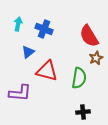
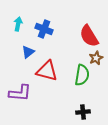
green semicircle: moved 3 px right, 3 px up
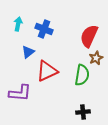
red semicircle: rotated 55 degrees clockwise
red triangle: rotated 40 degrees counterclockwise
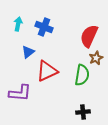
blue cross: moved 2 px up
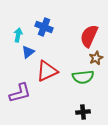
cyan arrow: moved 11 px down
green semicircle: moved 1 px right, 2 px down; rotated 75 degrees clockwise
purple L-shape: rotated 20 degrees counterclockwise
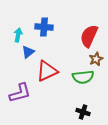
blue cross: rotated 18 degrees counterclockwise
brown star: moved 1 px down
black cross: rotated 24 degrees clockwise
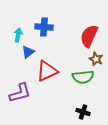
brown star: rotated 24 degrees counterclockwise
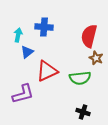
red semicircle: rotated 10 degrees counterclockwise
blue triangle: moved 1 px left
brown star: moved 1 px up
green semicircle: moved 3 px left, 1 px down
purple L-shape: moved 3 px right, 1 px down
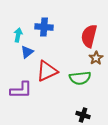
brown star: rotated 16 degrees clockwise
purple L-shape: moved 2 px left, 4 px up; rotated 15 degrees clockwise
black cross: moved 3 px down
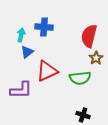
cyan arrow: moved 3 px right
